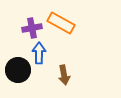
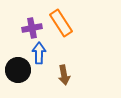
orange rectangle: rotated 28 degrees clockwise
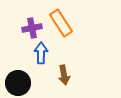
blue arrow: moved 2 px right
black circle: moved 13 px down
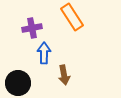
orange rectangle: moved 11 px right, 6 px up
blue arrow: moved 3 px right
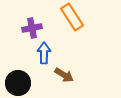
brown arrow: rotated 48 degrees counterclockwise
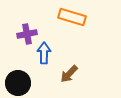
orange rectangle: rotated 40 degrees counterclockwise
purple cross: moved 5 px left, 6 px down
brown arrow: moved 5 px right, 1 px up; rotated 102 degrees clockwise
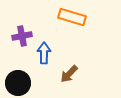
purple cross: moved 5 px left, 2 px down
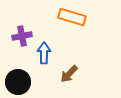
black circle: moved 1 px up
